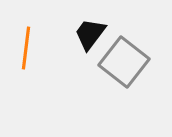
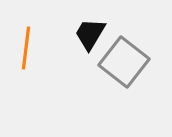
black trapezoid: rotated 6 degrees counterclockwise
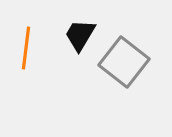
black trapezoid: moved 10 px left, 1 px down
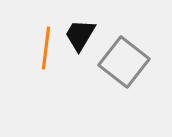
orange line: moved 20 px right
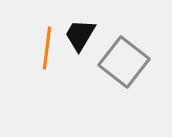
orange line: moved 1 px right
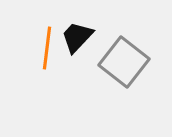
black trapezoid: moved 3 px left, 2 px down; rotated 12 degrees clockwise
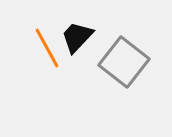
orange line: rotated 36 degrees counterclockwise
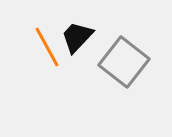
orange line: moved 1 px up
